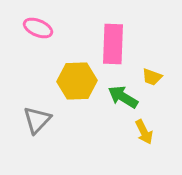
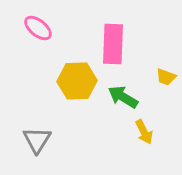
pink ellipse: rotated 16 degrees clockwise
yellow trapezoid: moved 14 px right
gray triangle: moved 20 px down; rotated 12 degrees counterclockwise
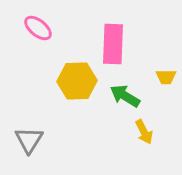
yellow trapezoid: rotated 20 degrees counterclockwise
green arrow: moved 2 px right, 1 px up
gray triangle: moved 8 px left
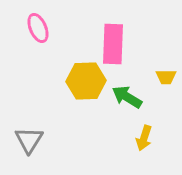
pink ellipse: rotated 28 degrees clockwise
yellow hexagon: moved 9 px right
green arrow: moved 2 px right, 1 px down
yellow arrow: moved 6 px down; rotated 45 degrees clockwise
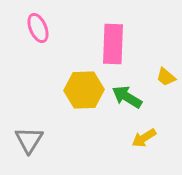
yellow trapezoid: rotated 40 degrees clockwise
yellow hexagon: moved 2 px left, 9 px down
yellow arrow: rotated 40 degrees clockwise
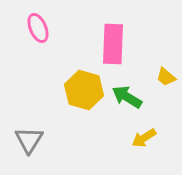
yellow hexagon: rotated 18 degrees clockwise
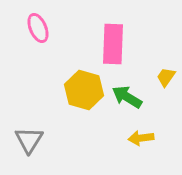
yellow trapezoid: rotated 85 degrees clockwise
yellow arrow: moved 3 px left; rotated 25 degrees clockwise
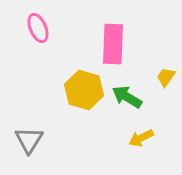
yellow arrow: rotated 20 degrees counterclockwise
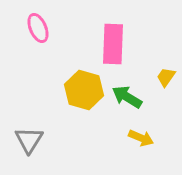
yellow arrow: rotated 130 degrees counterclockwise
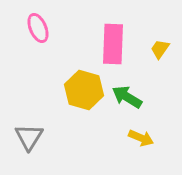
yellow trapezoid: moved 6 px left, 28 px up
gray triangle: moved 3 px up
